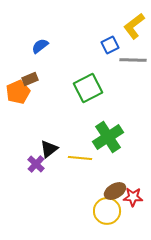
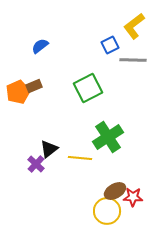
brown rectangle: moved 4 px right, 7 px down
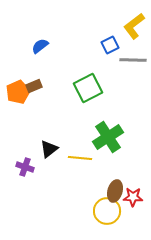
purple cross: moved 11 px left, 3 px down; rotated 24 degrees counterclockwise
brown ellipse: rotated 45 degrees counterclockwise
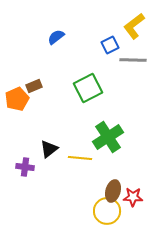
blue semicircle: moved 16 px right, 9 px up
orange pentagon: moved 1 px left, 7 px down
purple cross: rotated 12 degrees counterclockwise
brown ellipse: moved 2 px left
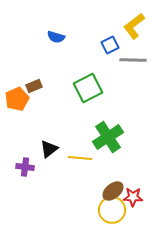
blue semicircle: rotated 126 degrees counterclockwise
brown ellipse: rotated 35 degrees clockwise
yellow circle: moved 5 px right, 1 px up
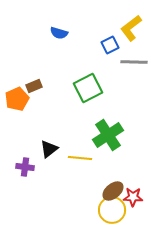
yellow L-shape: moved 3 px left, 2 px down
blue semicircle: moved 3 px right, 4 px up
gray line: moved 1 px right, 2 px down
green cross: moved 2 px up
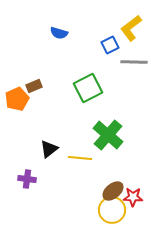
green cross: rotated 16 degrees counterclockwise
purple cross: moved 2 px right, 12 px down
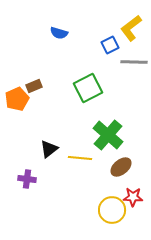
brown ellipse: moved 8 px right, 24 px up
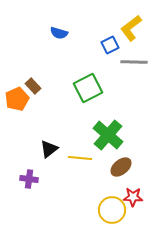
brown rectangle: moved 1 px left; rotated 70 degrees clockwise
purple cross: moved 2 px right
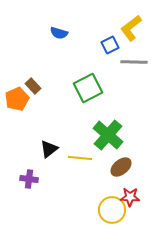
red star: moved 3 px left
